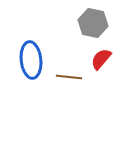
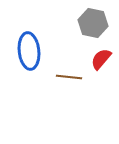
blue ellipse: moved 2 px left, 9 px up
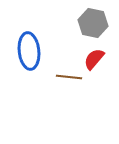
red semicircle: moved 7 px left
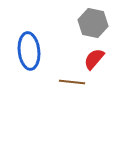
brown line: moved 3 px right, 5 px down
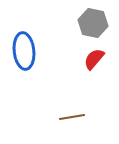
blue ellipse: moved 5 px left
brown line: moved 35 px down; rotated 15 degrees counterclockwise
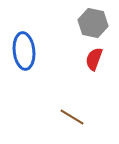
red semicircle: rotated 20 degrees counterclockwise
brown line: rotated 40 degrees clockwise
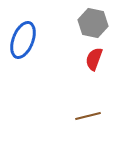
blue ellipse: moved 1 px left, 11 px up; rotated 27 degrees clockwise
brown line: moved 16 px right, 1 px up; rotated 45 degrees counterclockwise
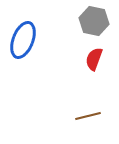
gray hexagon: moved 1 px right, 2 px up
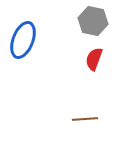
gray hexagon: moved 1 px left
brown line: moved 3 px left, 3 px down; rotated 10 degrees clockwise
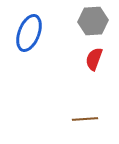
gray hexagon: rotated 16 degrees counterclockwise
blue ellipse: moved 6 px right, 7 px up
